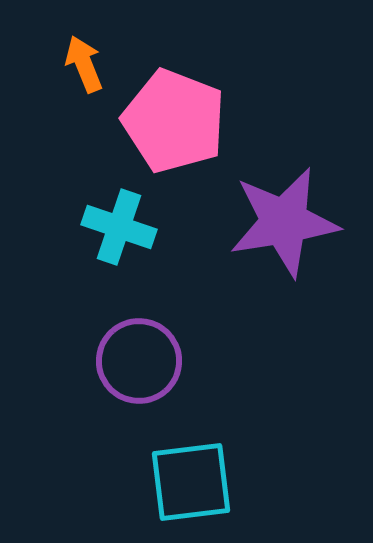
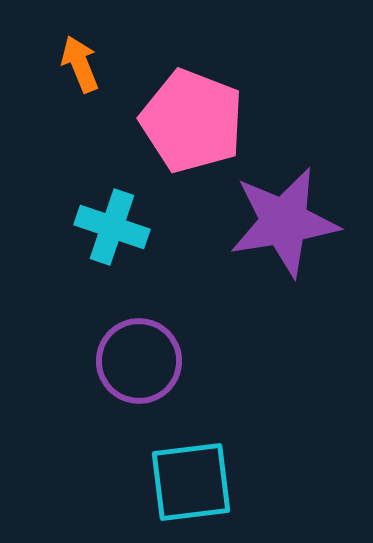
orange arrow: moved 4 px left
pink pentagon: moved 18 px right
cyan cross: moved 7 px left
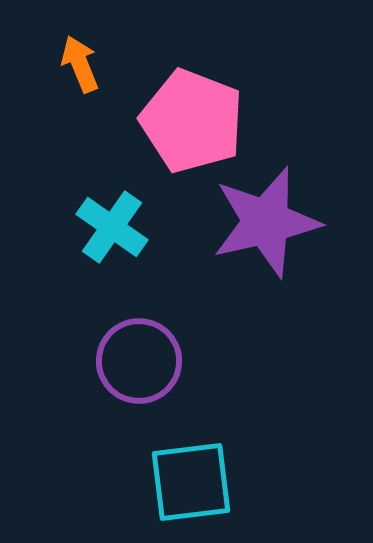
purple star: moved 18 px left; rotated 4 degrees counterclockwise
cyan cross: rotated 16 degrees clockwise
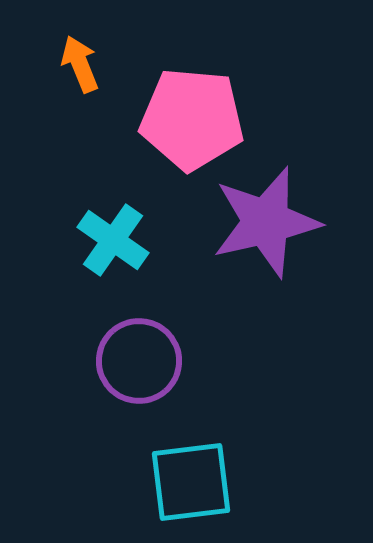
pink pentagon: moved 2 px up; rotated 16 degrees counterclockwise
cyan cross: moved 1 px right, 13 px down
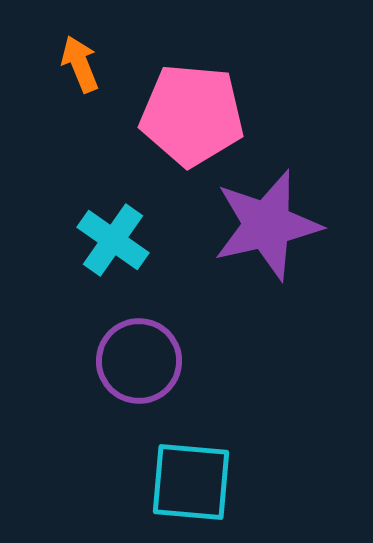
pink pentagon: moved 4 px up
purple star: moved 1 px right, 3 px down
cyan square: rotated 12 degrees clockwise
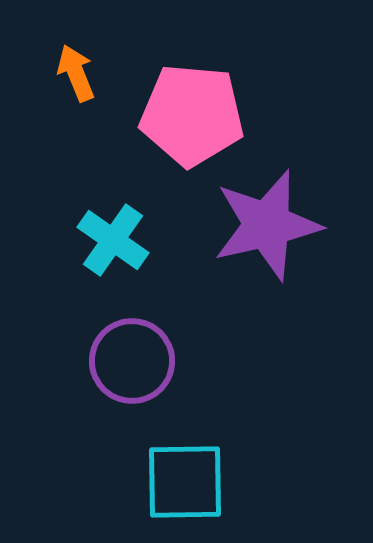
orange arrow: moved 4 px left, 9 px down
purple circle: moved 7 px left
cyan square: moved 6 px left; rotated 6 degrees counterclockwise
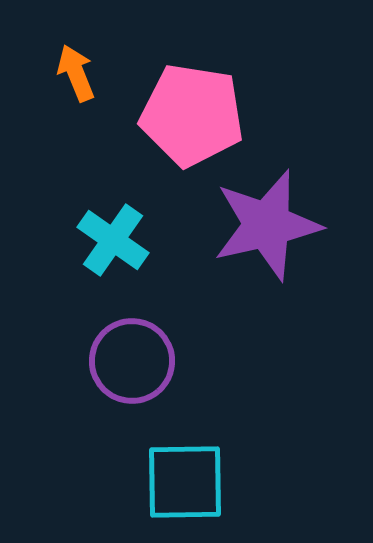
pink pentagon: rotated 4 degrees clockwise
